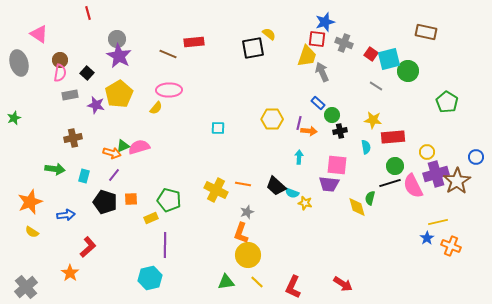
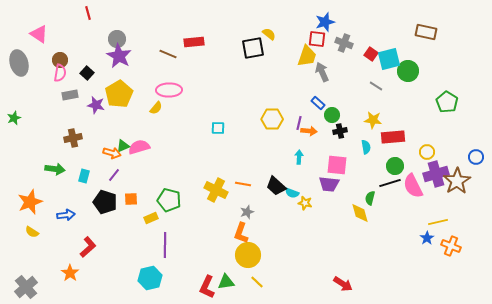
yellow diamond at (357, 207): moved 3 px right, 6 px down
red L-shape at (293, 287): moved 86 px left
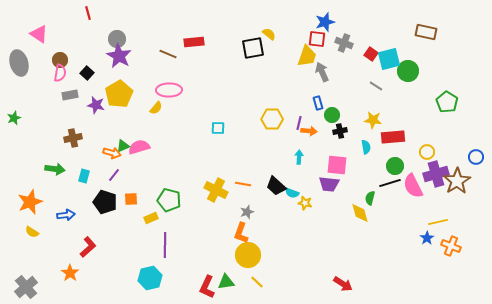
blue rectangle at (318, 103): rotated 32 degrees clockwise
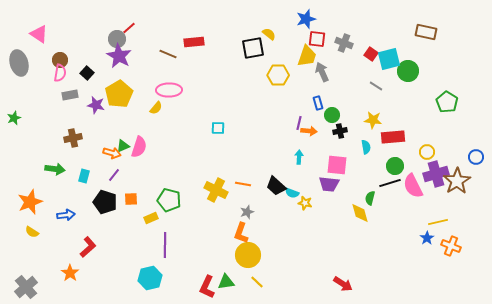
red line at (88, 13): moved 41 px right, 15 px down; rotated 64 degrees clockwise
blue star at (325, 22): moved 19 px left, 3 px up
yellow hexagon at (272, 119): moved 6 px right, 44 px up
pink semicircle at (139, 147): rotated 125 degrees clockwise
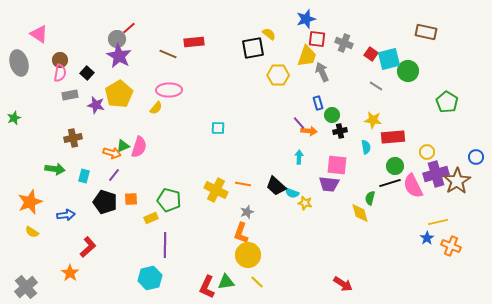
purple line at (299, 123): rotated 56 degrees counterclockwise
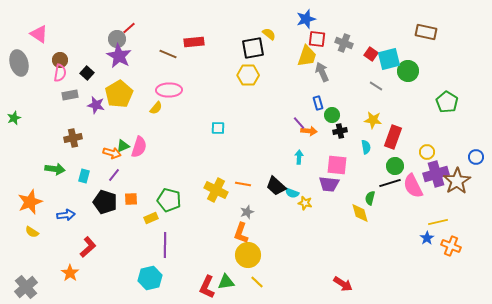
yellow hexagon at (278, 75): moved 30 px left
red rectangle at (393, 137): rotated 65 degrees counterclockwise
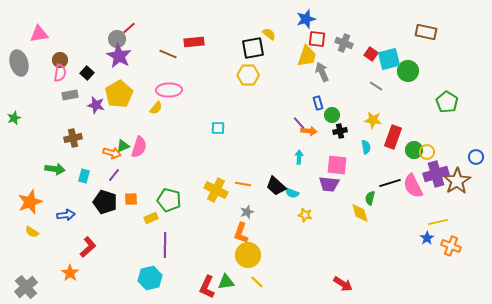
pink triangle at (39, 34): rotated 42 degrees counterclockwise
green circle at (395, 166): moved 19 px right, 16 px up
yellow star at (305, 203): moved 12 px down
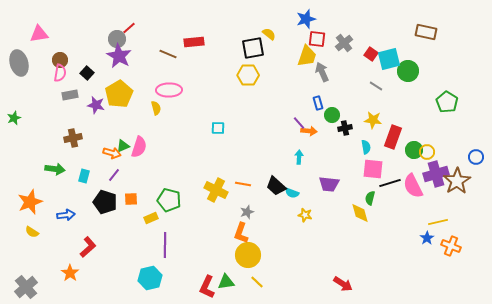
gray cross at (344, 43): rotated 30 degrees clockwise
yellow semicircle at (156, 108): rotated 56 degrees counterclockwise
black cross at (340, 131): moved 5 px right, 3 px up
pink square at (337, 165): moved 36 px right, 4 px down
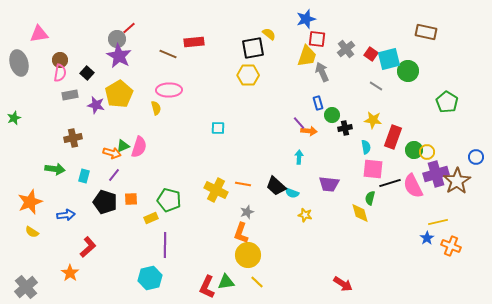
gray cross at (344, 43): moved 2 px right, 6 px down
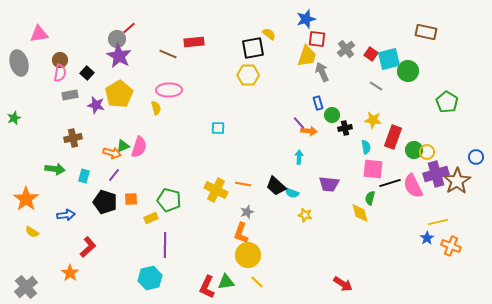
orange star at (30, 202): moved 4 px left, 3 px up; rotated 15 degrees counterclockwise
